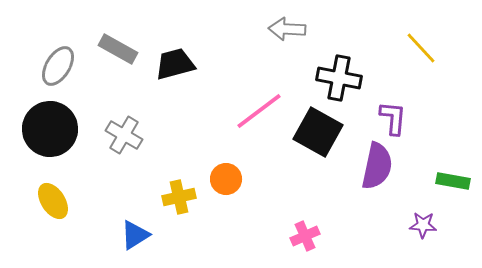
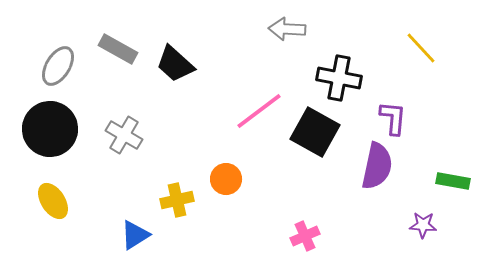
black trapezoid: rotated 123 degrees counterclockwise
black square: moved 3 px left
yellow cross: moved 2 px left, 3 px down
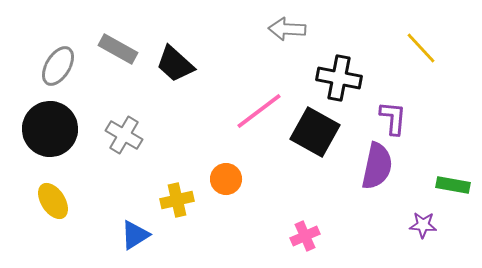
green rectangle: moved 4 px down
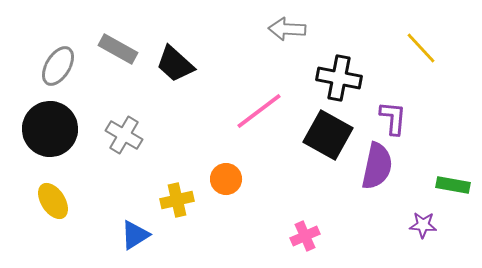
black square: moved 13 px right, 3 px down
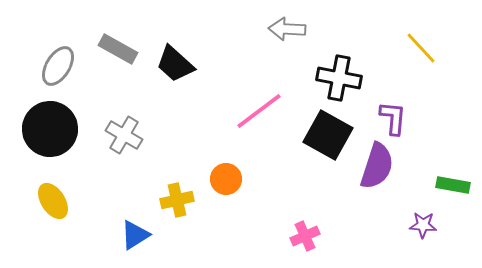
purple semicircle: rotated 6 degrees clockwise
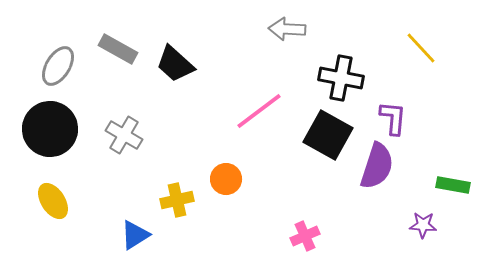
black cross: moved 2 px right
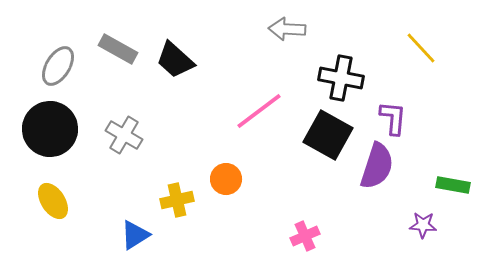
black trapezoid: moved 4 px up
